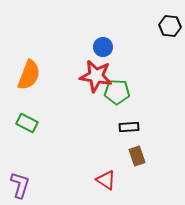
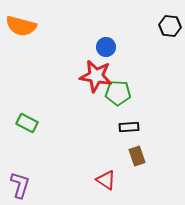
blue circle: moved 3 px right
orange semicircle: moved 8 px left, 49 px up; rotated 84 degrees clockwise
green pentagon: moved 1 px right, 1 px down
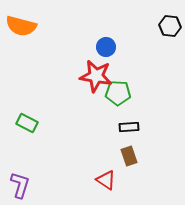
brown rectangle: moved 8 px left
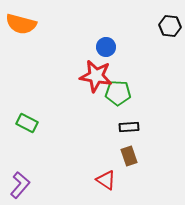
orange semicircle: moved 2 px up
purple L-shape: rotated 24 degrees clockwise
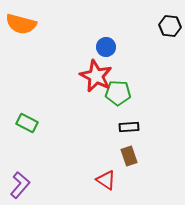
red star: rotated 16 degrees clockwise
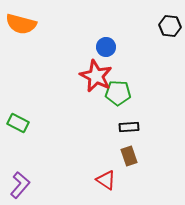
green rectangle: moved 9 px left
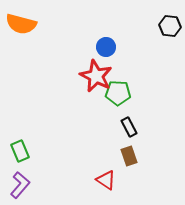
green rectangle: moved 2 px right, 28 px down; rotated 40 degrees clockwise
black rectangle: rotated 66 degrees clockwise
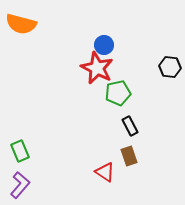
black hexagon: moved 41 px down
blue circle: moved 2 px left, 2 px up
red star: moved 1 px right, 8 px up
green pentagon: rotated 15 degrees counterclockwise
black rectangle: moved 1 px right, 1 px up
red triangle: moved 1 px left, 8 px up
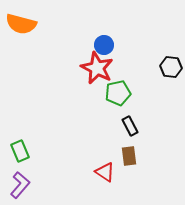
black hexagon: moved 1 px right
brown rectangle: rotated 12 degrees clockwise
